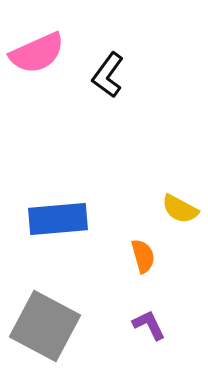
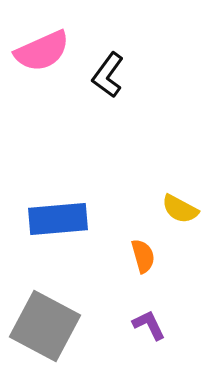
pink semicircle: moved 5 px right, 2 px up
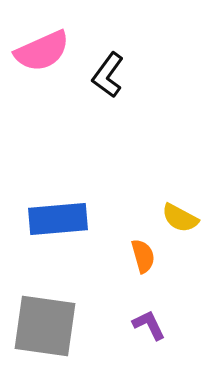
yellow semicircle: moved 9 px down
gray square: rotated 20 degrees counterclockwise
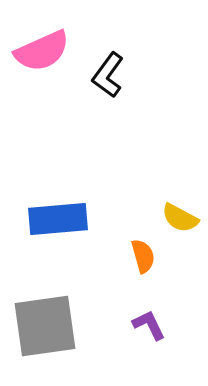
gray square: rotated 16 degrees counterclockwise
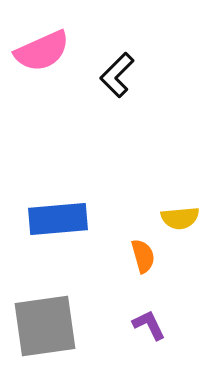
black L-shape: moved 9 px right; rotated 9 degrees clockwise
yellow semicircle: rotated 33 degrees counterclockwise
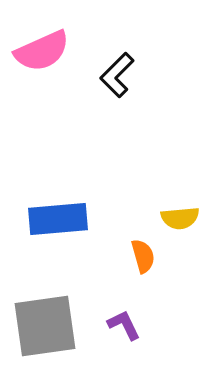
purple L-shape: moved 25 px left
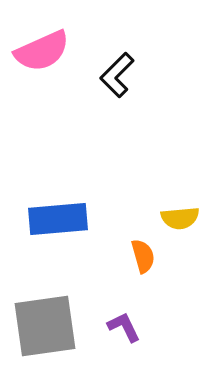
purple L-shape: moved 2 px down
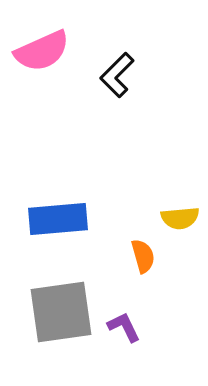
gray square: moved 16 px right, 14 px up
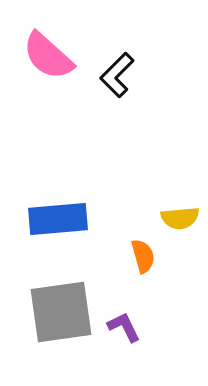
pink semicircle: moved 6 px right, 5 px down; rotated 66 degrees clockwise
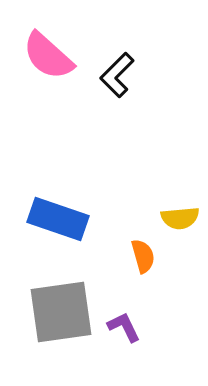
blue rectangle: rotated 24 degrees clockwise
